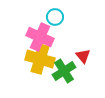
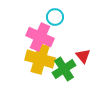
green cross: moved 2 px up
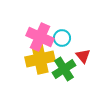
cyan circle: moved 7 px right, 21 px down
yellow cross: rotated 28 degrees counterclockwise
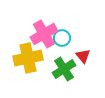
pink cross: moved 4 px right, 3 px up; rotated 36 degrees clockwise
yellow cross: moved 12 px left, 1 px up
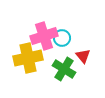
pink cross: moved 2 px down; rotated 12 degrees clockwise
green cross: rotated 25 degrees counterclockwise
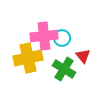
pink cross: rotated 12 degrees clockwise
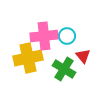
cyan circle: moved 5 px right, 2 px up
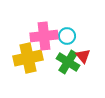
green cross: moved 4 px right, 7 px up
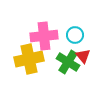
cyan circle: moved 8 px right, 1 px up
yellow cross: moved 1 px right, 1 px down
